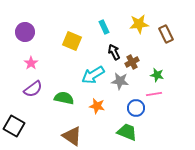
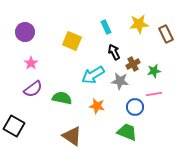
cyan rectangle: moved 2 px right
brown cross: moved 1 px right, 2 px down
green star: moved 3 px left, 4 px up; rotated 24 degrees counterclockwise
green semicircle: moved 2 px left
blue circle: moved 1 px left, 1 px up
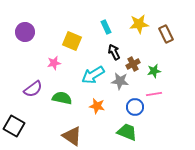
pink star: moved 23 px right; rotated 24 degrees clockwise
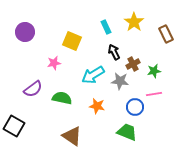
yellow star: moved 5 px left, 2 px up; rotated 30 degrees counterclockwise
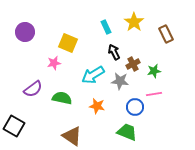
yellow square: moved 4 px left, 2 px down
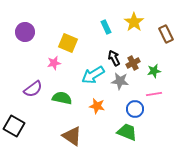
black arrow: moved 6 px down
brown cross: moved 1 px up
blue circle: moved 2 px down
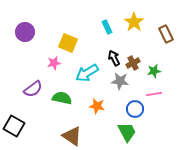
cyan rectangle: moved 1 px right
cyan arrow: moved 6 px left, 2 px up
green trapezoid: rotated 40 degrees clockwise
